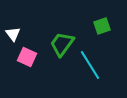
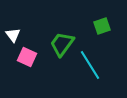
white triangle: moved 1 px down
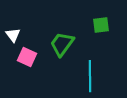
green square: moved 1 px left, 1 px up; rotated 12 degrees clockwise
cyan line: moved 11 px down; rotated 32 degrees clockwise
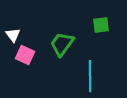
pink square: moved 2 px left, 2 px up
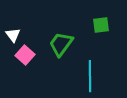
green trapezoid: moved 1 px left
pink square: rotated 18 degrees clockwise
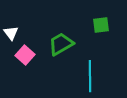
white triangle: moved 2 px left, 2 px up
green trapezoid: rotated 24 degrees clockwise
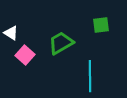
white triangle: rotated 21 degrees counterclockwise
green trapezoid: moved 1 px up
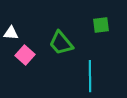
white triangle: rotated 28 degrees counterclockwise
green trapezoid: rotated 100 degrees counterclockwise
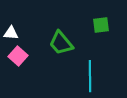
pink square: moved 7 px left, 1 px down
